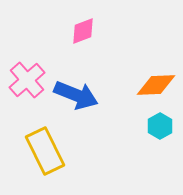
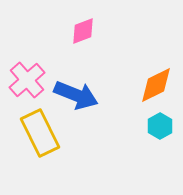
orange diamond: rotated 24 degrees counterclockwise
yellow rectangle: moved 5 px left, 18 px up
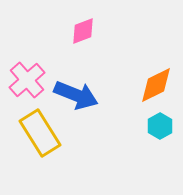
yellow rectangle: rotated 6 degrees counterclockwise
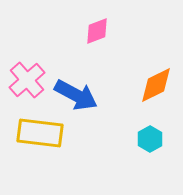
pink diamond: moved 14 px right
blue arrow: rotated 6 degrees clockwise
cyan hexagon: moved 10 px left, 13 px down
yellow rectangle: rotated 51 degrees counterclockwise
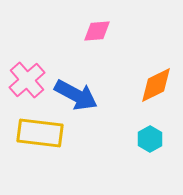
pink diamond: rotated 16 degrees clockwise
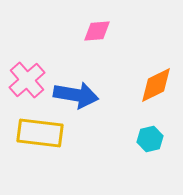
blue arrow: rotated 18 degrees counterclockwise
cyan hexagon: rotated 15 degrees clockwise
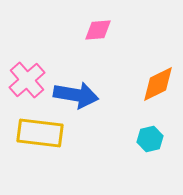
pink diamond: moved 1 px right, 1 px up
orange diamond: moved 2 px right, 1 px up
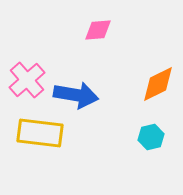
cyan hexagon: moved 1 px right, 2 px up
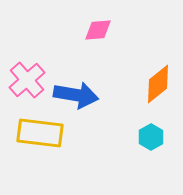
orange diamond: rotated 12 degrees counterclockwise
cyan hexagon: rotated 15 degrees counterclockwise
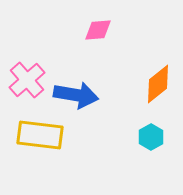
yellow rectangle: moved 2 px down
